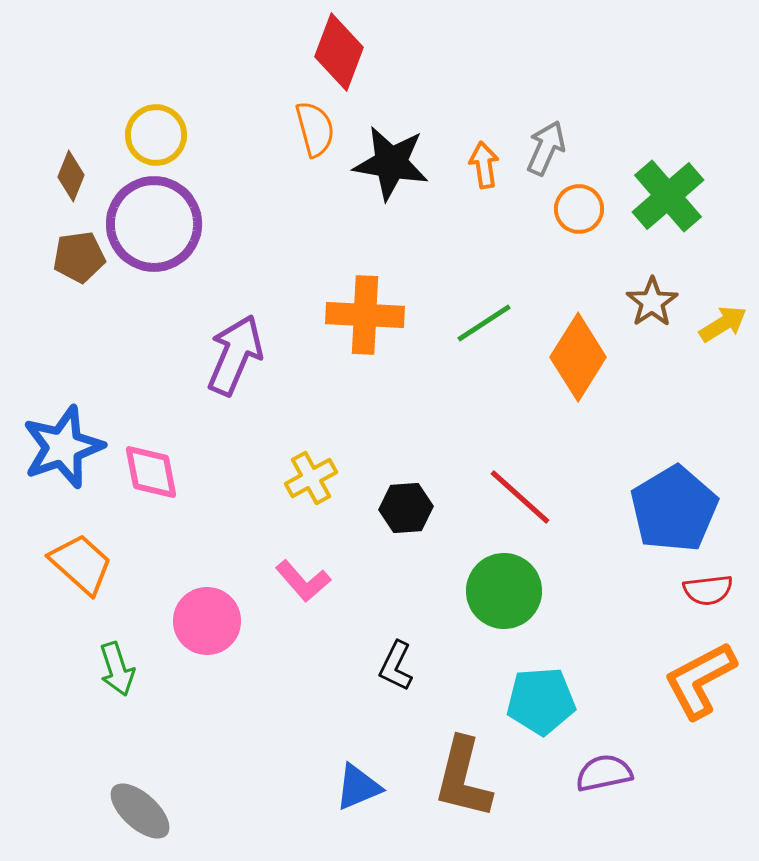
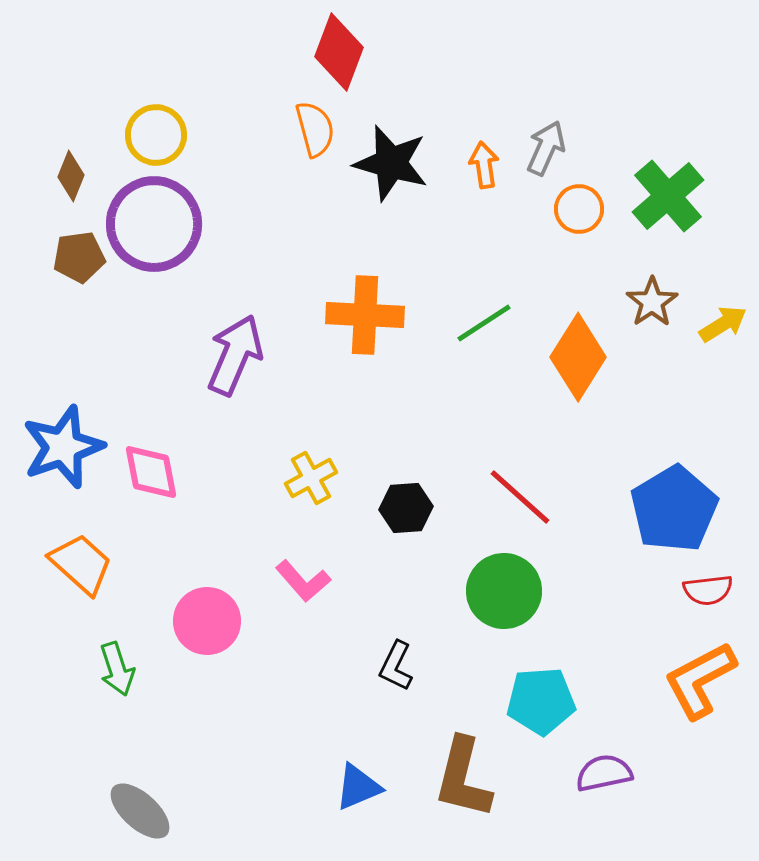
black star: rotated 6 degrees clockwise
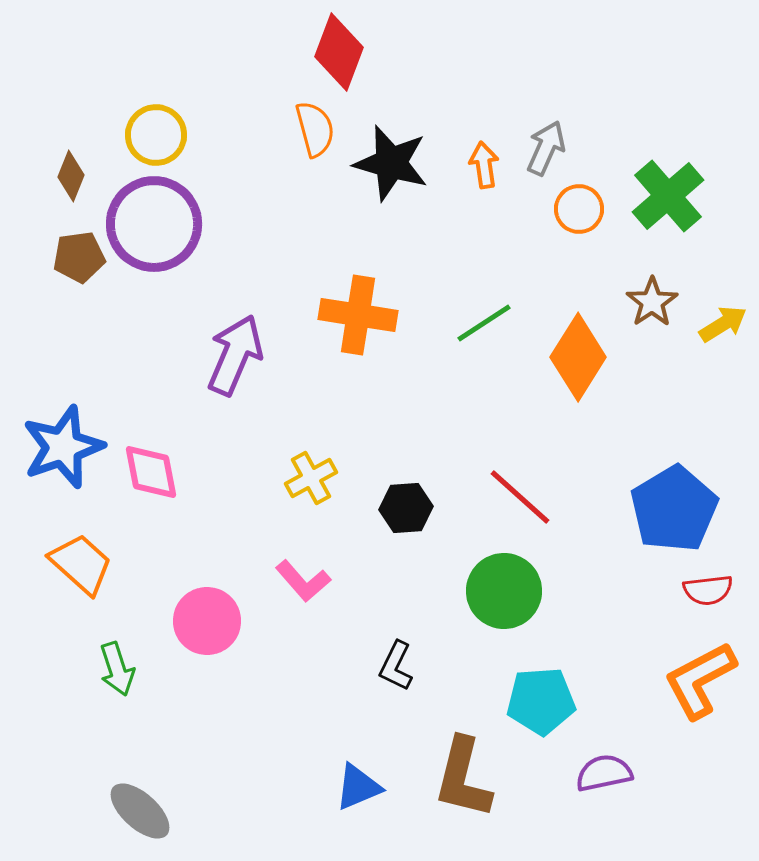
orange cross: moved 7 px left; rotated 6 degrees clockwise
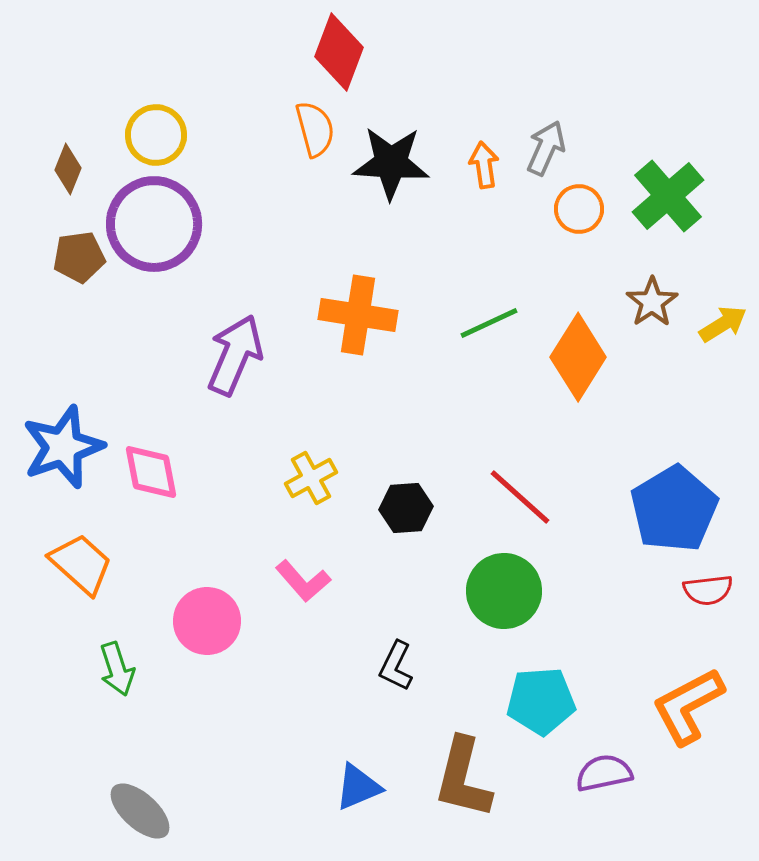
black star: rotated 12 degrees counterclockwise
brown diamond: moved 3 px left, 7 px up
green line: moved 5 px right; rotated 8 degrees clockwise
orange L-shape: moved 12 px left, 26 px down
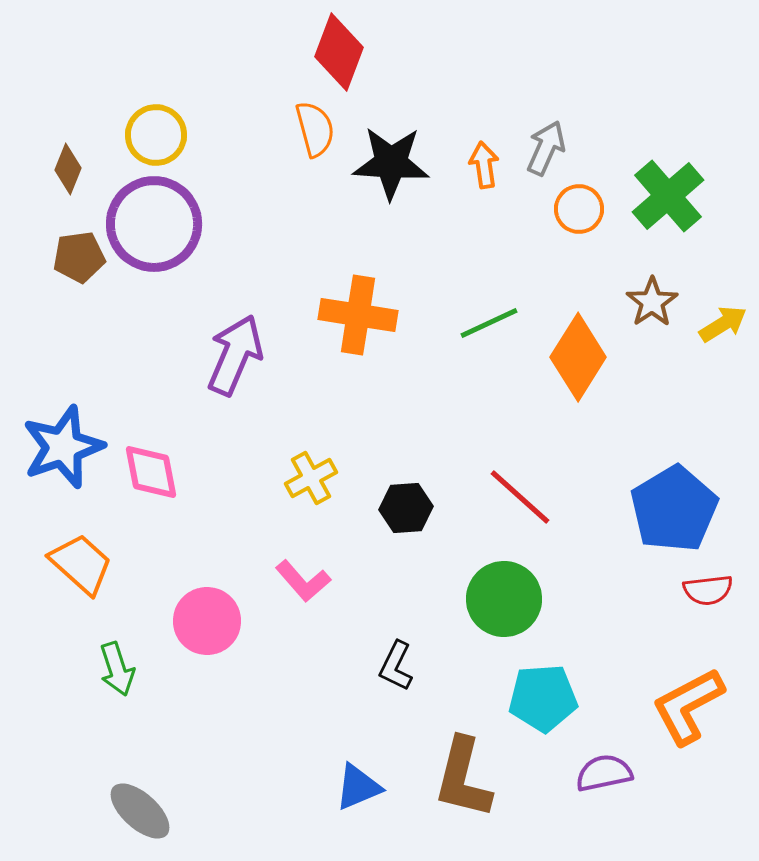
green circle: moved 8 px down
cyan pentagon: moved 2 px right, 3 px up
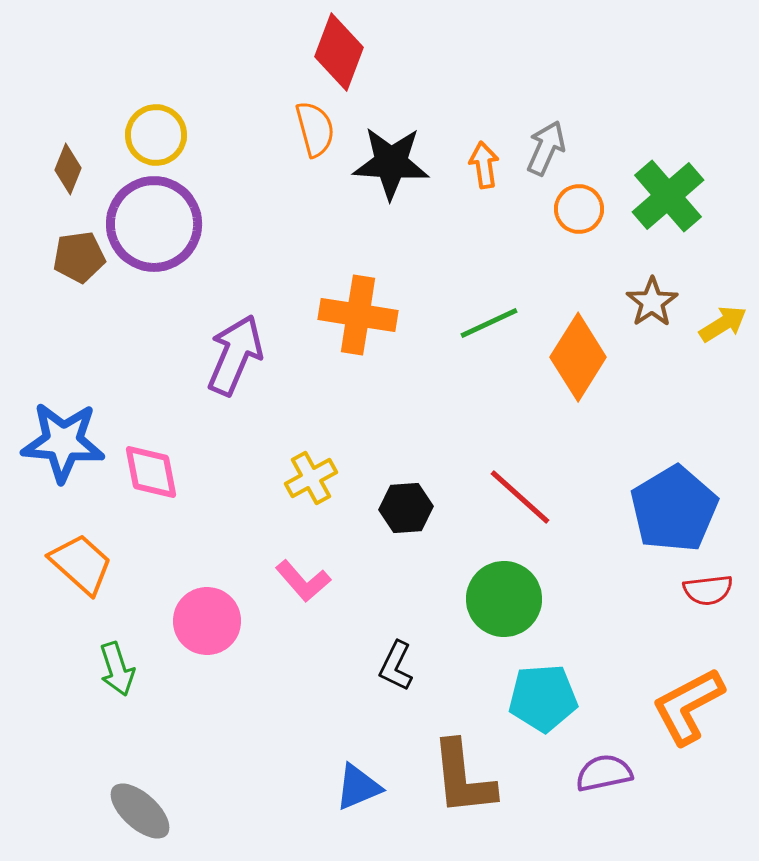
blue star: moved 5 px up; rotated 24 degrees clockwise
brown L-shape: rotated 20 degrees counterclockwise
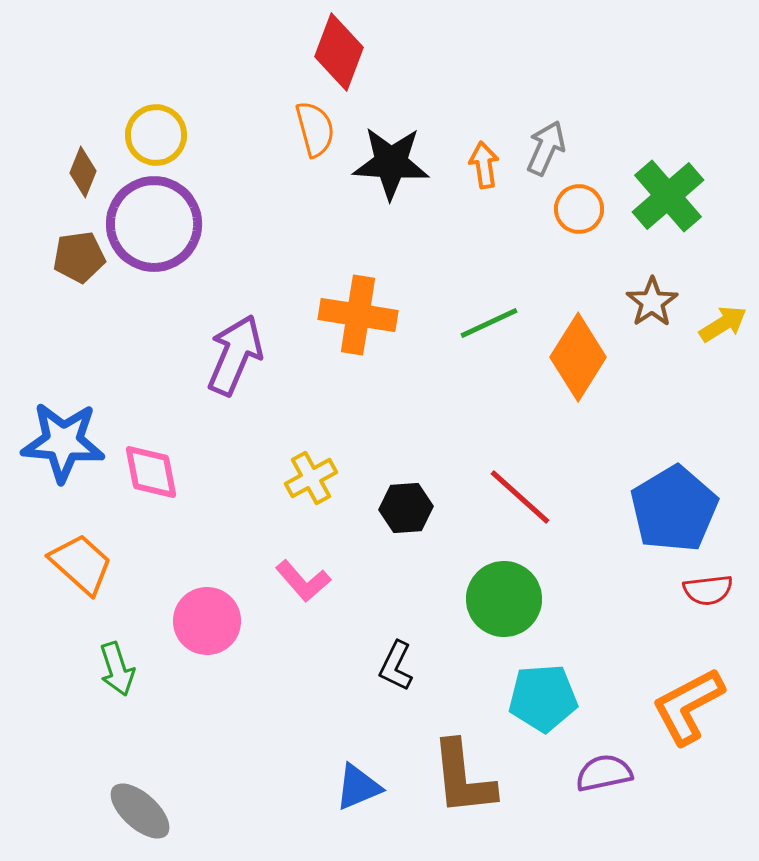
brown diamond: moved 15 px right, 3 px down
